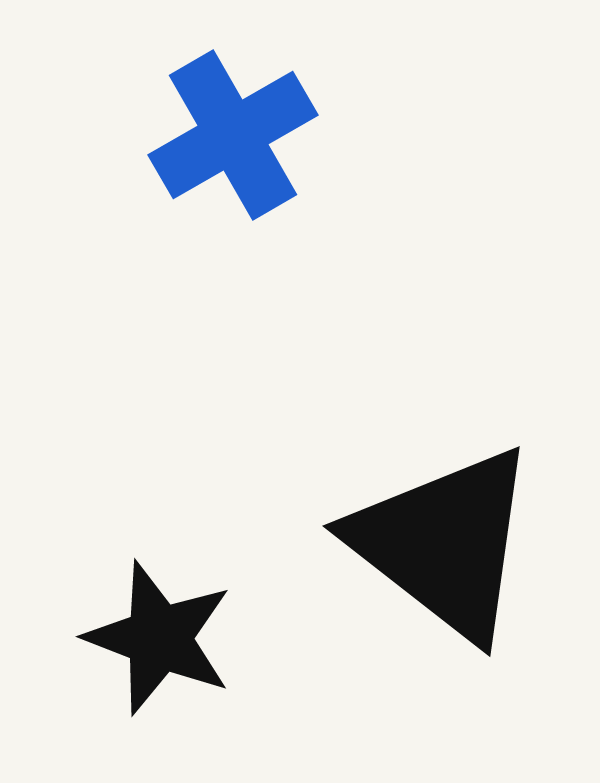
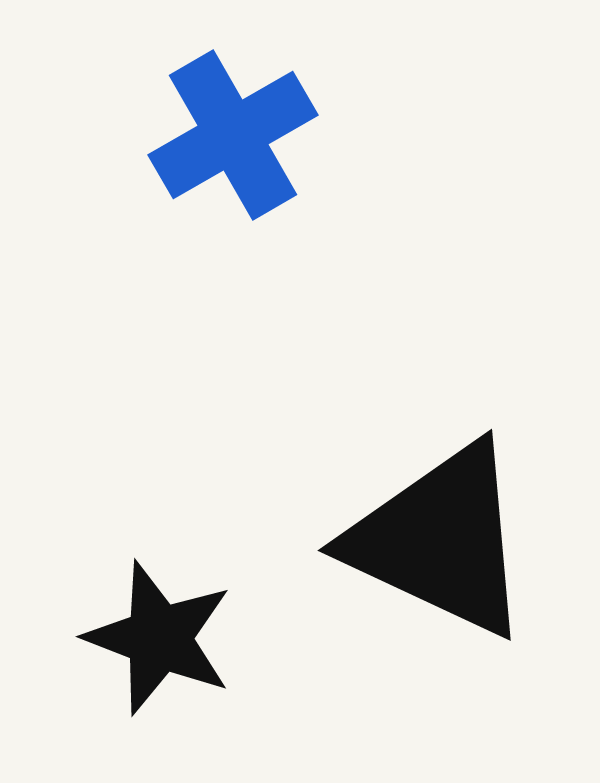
black triangle: moved 4 px left, 3 px up; rotated 13 degrees counterclockwise
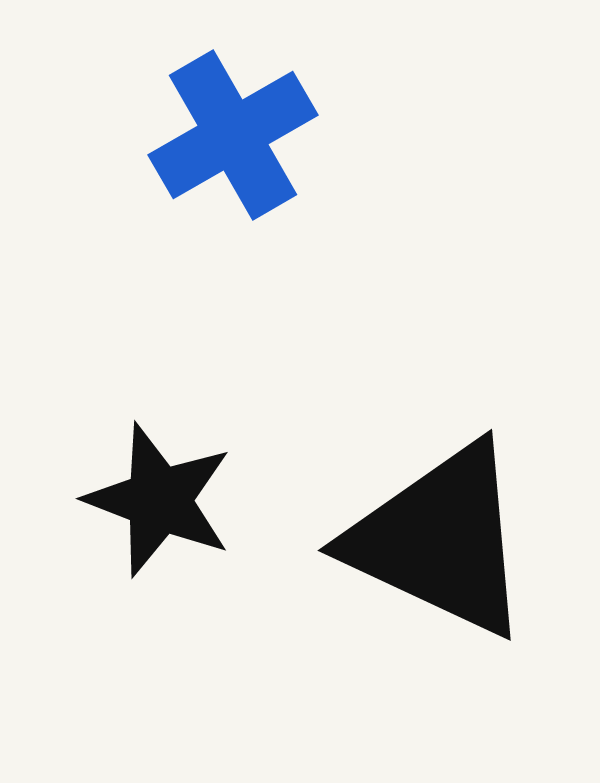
black star: moved 138 px up
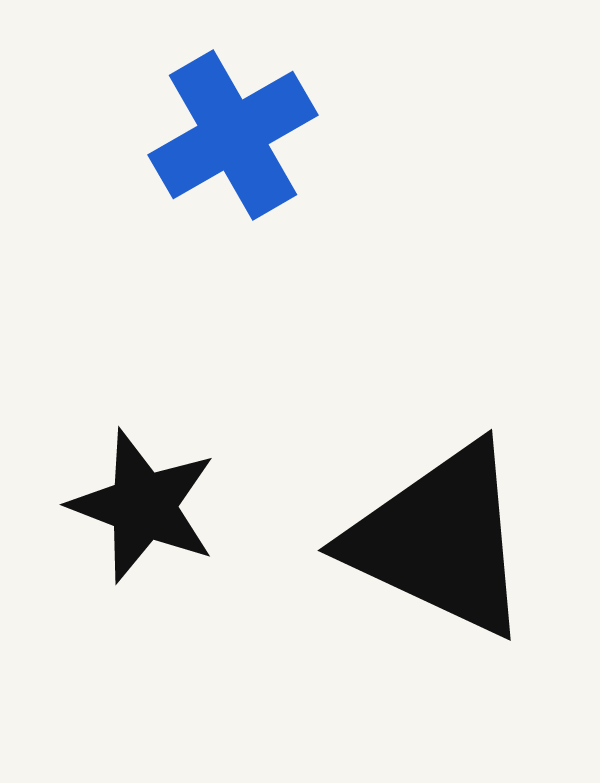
black star: moved 16 px left, 6 px down
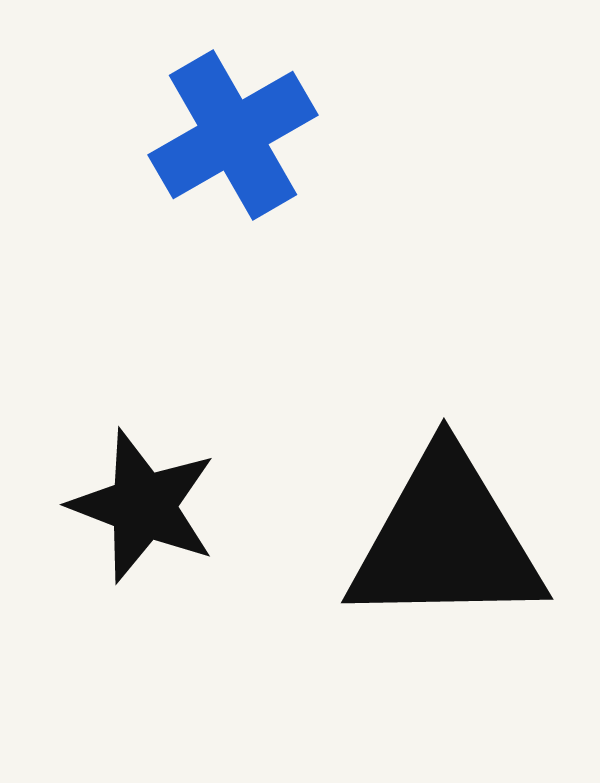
black triangle: moved 6 px right; rotated 26 degrees counterclockwise
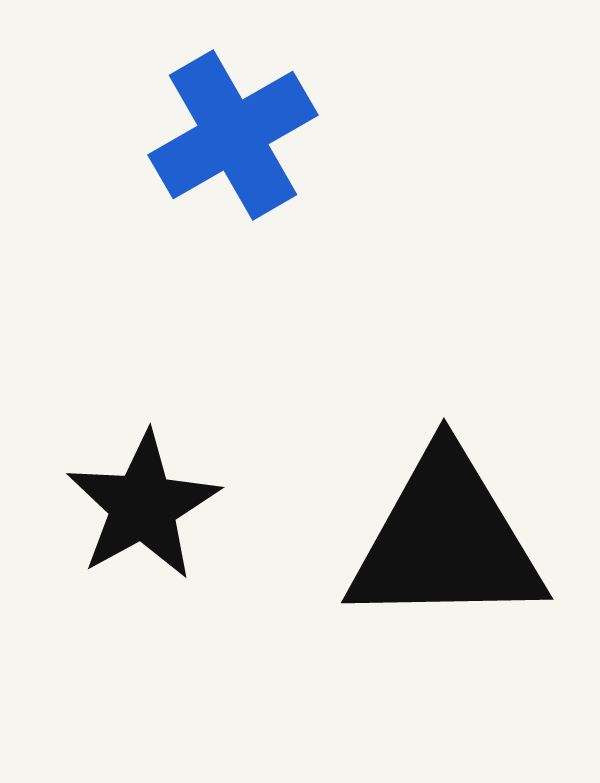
black star: rotated 22 degrees clockwise
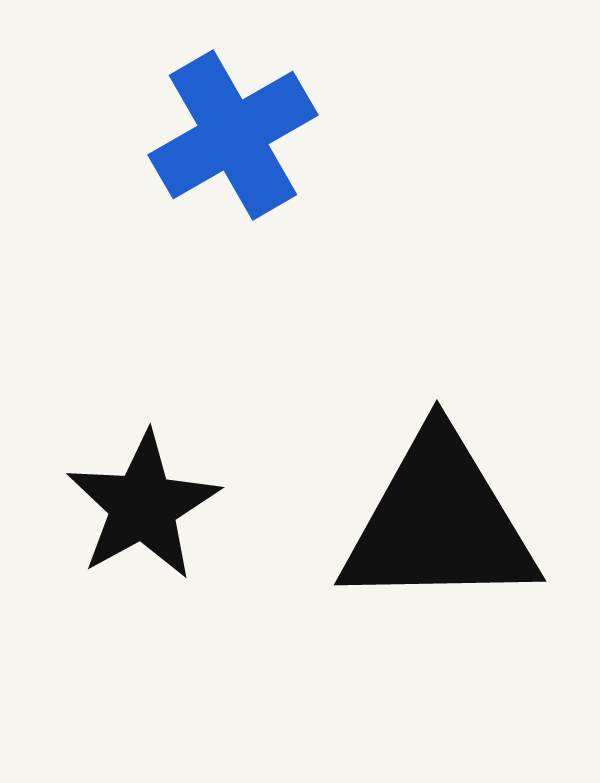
black triangle: moved 7 px left, 18 px up
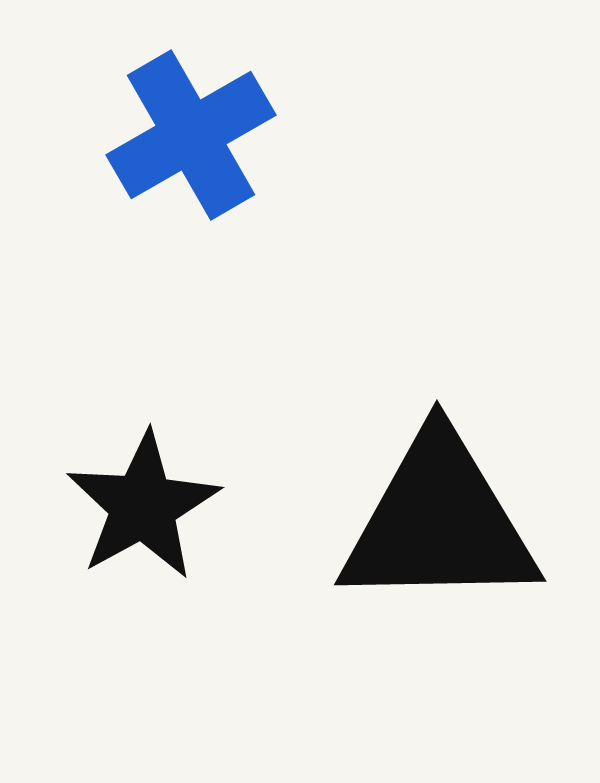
blue cross: moved 42 px left
